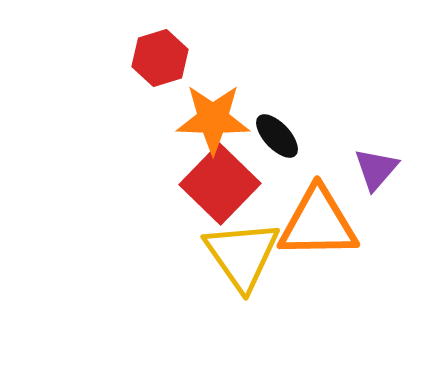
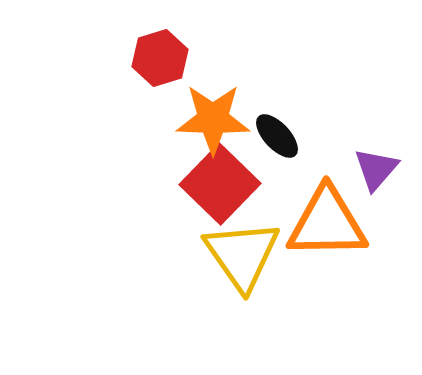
orange triangle: moved 9 px right
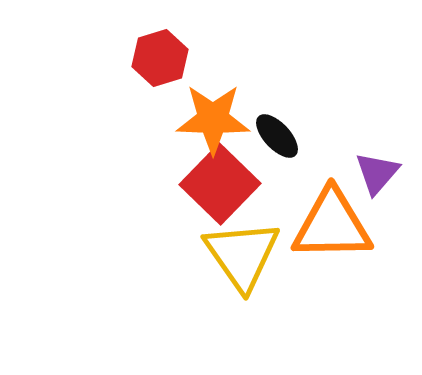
purple triangle: moved 1 px right, 4 px down
orange triangle: moved 5 px right, 2 px down
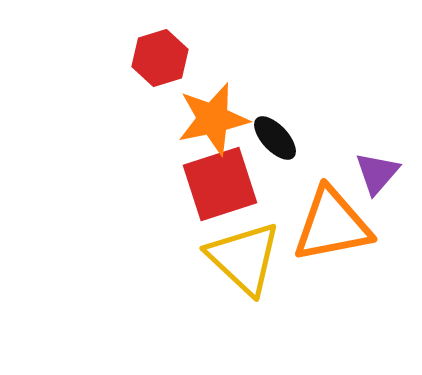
orange star: rotated 14 degrees counterclockwise
black ellipse: moved 2 px left, 2 px down
red square: rotated 28 degrees clockwise
orange triangle: rotated 10 degrees counterclockwise
yellow triangle: moved 2 px right, 3 px down; rotated 12 degrees counterclockwise
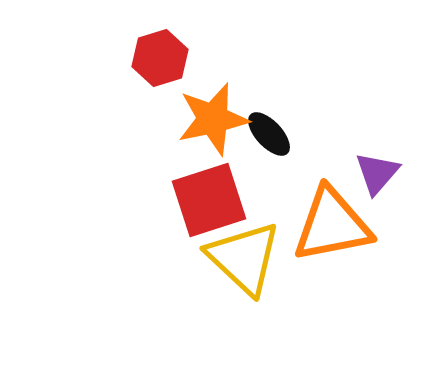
black ellipse: moved 6 px left, 4 px up
red square: moved 11 px left, 16 px down
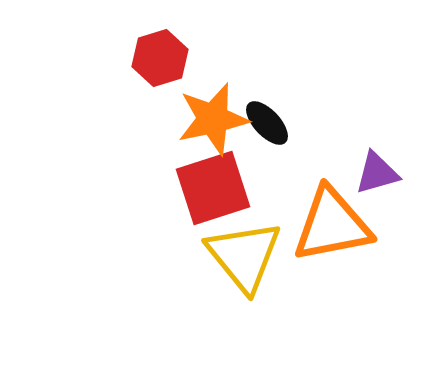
black ellipse: moved 2 px left, 11 px up
purple triangle: rotated 33 degrees clockwise
red square: moved 4 px right, 12 px up
yellow triangle: moved 2 px up; rotated 8 degrees clockwise
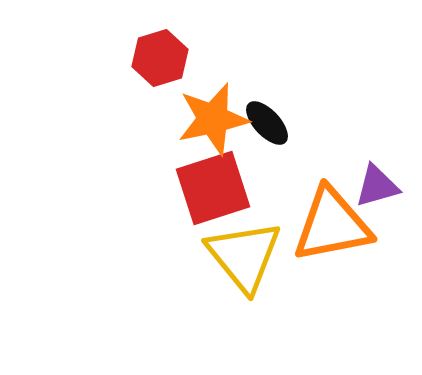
purple triangle: moved 13 px down
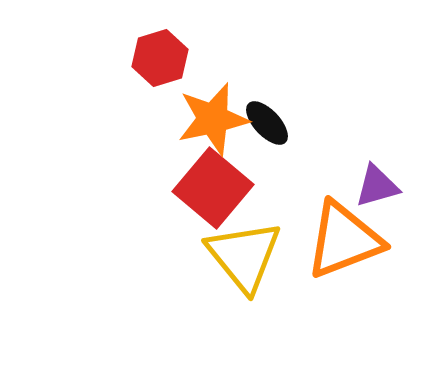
red square: rotated 32 degrees counterclockwise
orange triangle: moved 12 px right, 15 px down; rotated 10 degrees counterclockwise
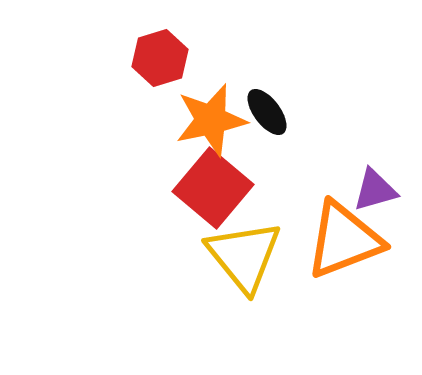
orange star: moved 2 px left, 1 px down
black ellipse: moved 11 px up; rotated 6 degrees clockwise
purple triangle: moved 2 px left, 4 px down
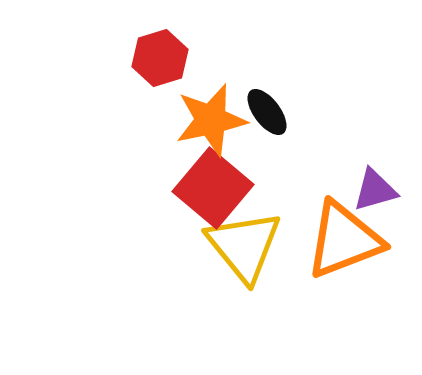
yellow triangle: moved 10 px up
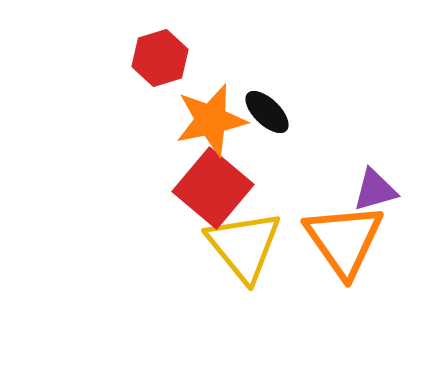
black ellipse: rotated 9 degrees counterclockwise
orange triangle: rotated 44 degrees counterclockwise
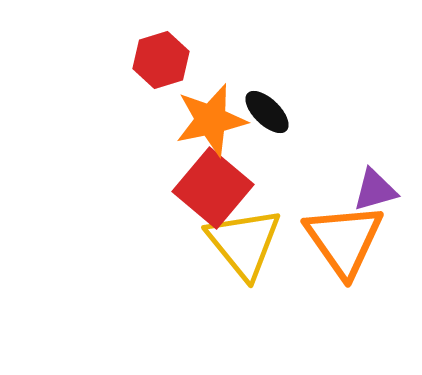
red hexagon: moved 1 px right, 2 px down
yellow triangle: moved 3 px up
